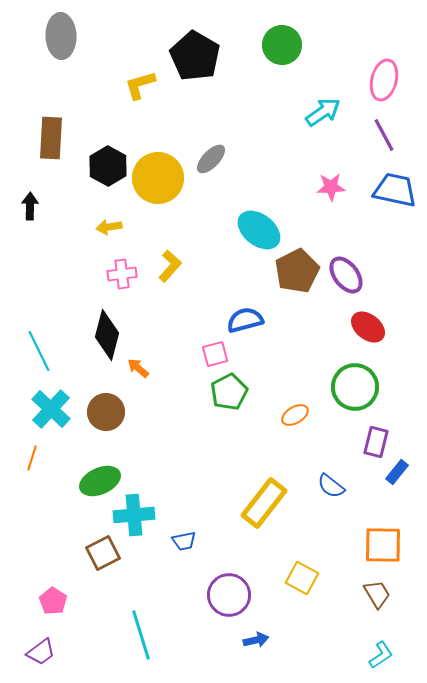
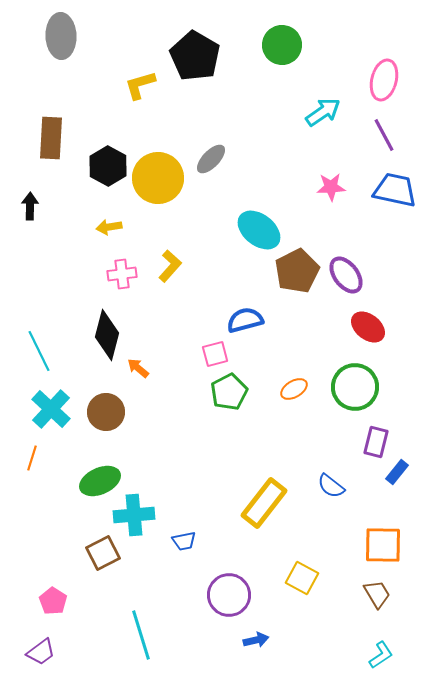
orange ellipse at (295, 415): moved 1 px left, 26 px up
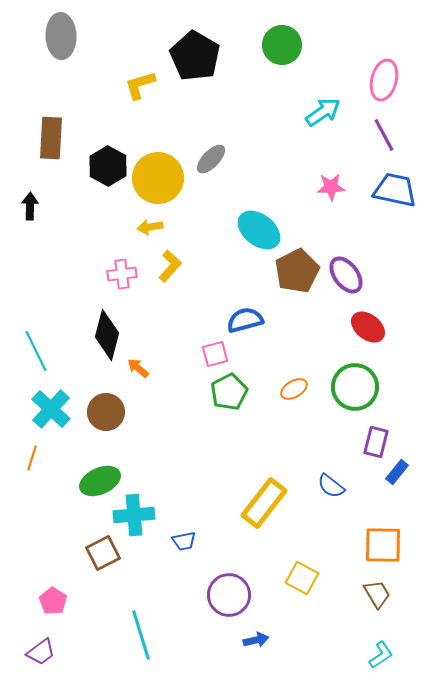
yellow arrow at (109, 227): moved 41 px right
cyan line at (39, 351): moved 3 px left
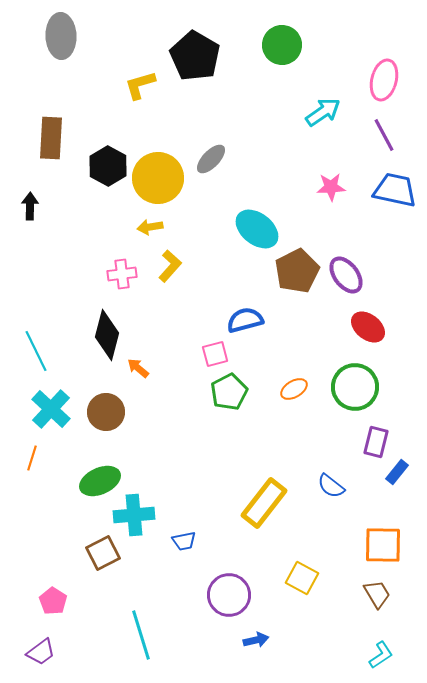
cyan ellipse at (259, 230): moved 2 px left, 1 px up
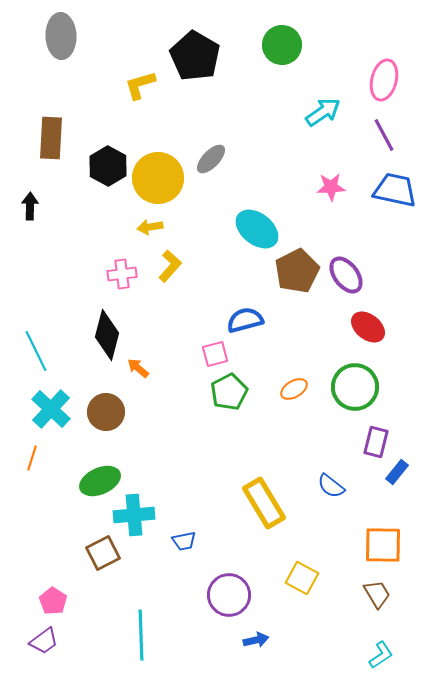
yellow rectangle at (264, 503): rotated 69 degrees counterclockwise
cyan line at (141, 635): rotated 15 degrees clockwise
purple trapezoid at (41, 652): moved 3 px right, 11 px up
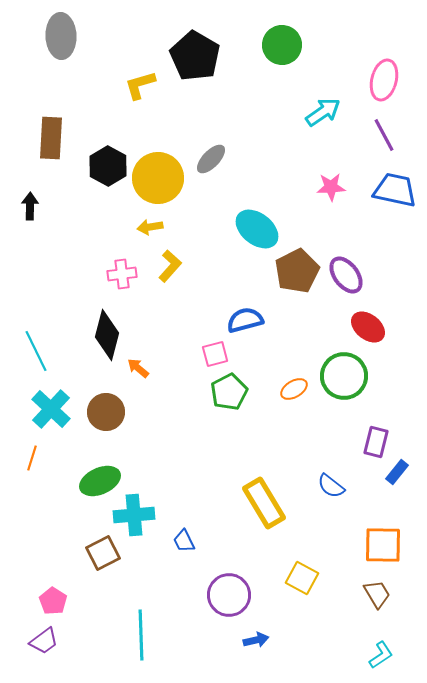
green circle at (355, 387): moved 11 px left, 11 px up
blue trapezoid at (184, 541): rotated 75 degrees clockwise
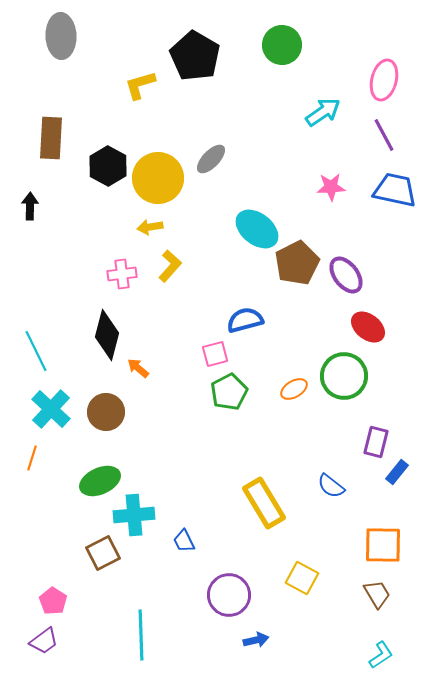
brown pentagon at (297, 271): moved 8 px up
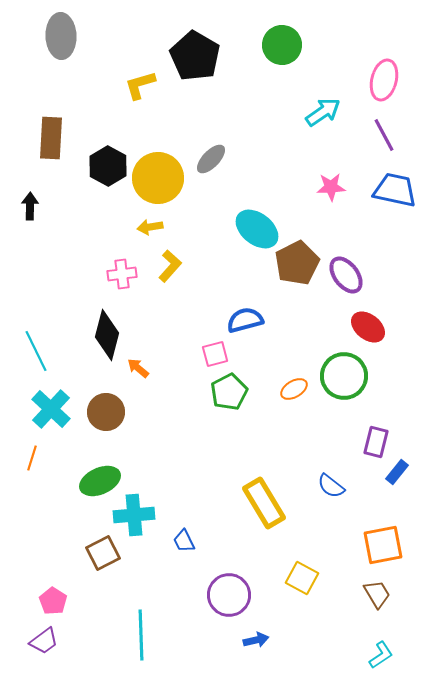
orange square at (383, 545): rotated 12 degrees counterclockwise
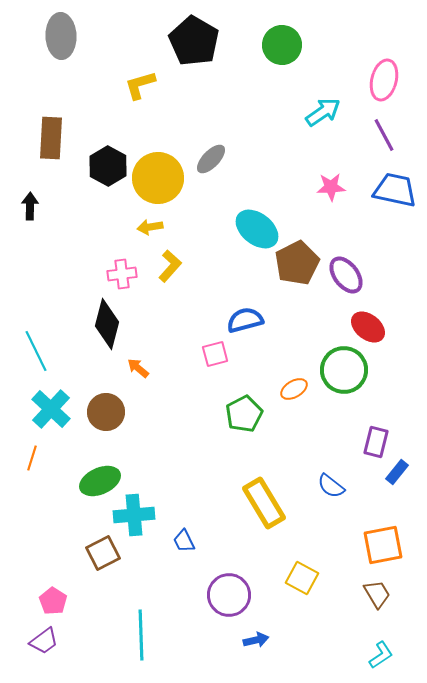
black pentagon at (195, 56): moved 1 px left, 15 px up
black diamond at (107, 335): moved 11 px up
green circle at (344, 376): moved 6 px up
green pentagon at (229, 392): moved 15 px right, 22 px down
